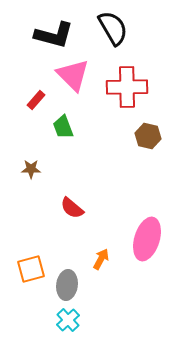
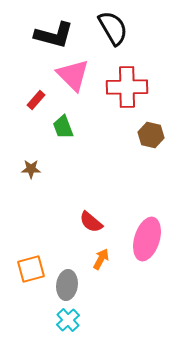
brown hexagon: moved 3 px right, 1 px up
red semicircle: moved 19 px right, 14 px down
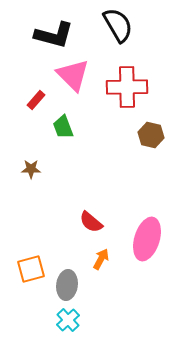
black semicircle: moved 5 px right, 3 px up
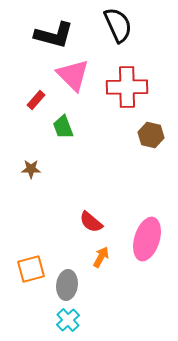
black semicircle: rotated 6 degrees clockwise
orange arrow: moved 2 px up
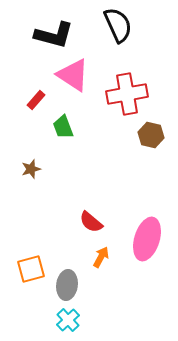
pink triangle: rotated 12 degrees counterclockwise
red cross: moved 7 px down; rotated 9 degrees counterclockwise
brown star: rotated 18 degrees counterclockwise
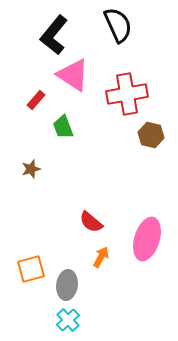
black L-shape: rotated 114 degrees clockwise
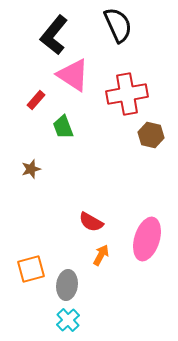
red semicircle: rotated 10 degrees counterclockwise
orange arrow: moved 2 px up
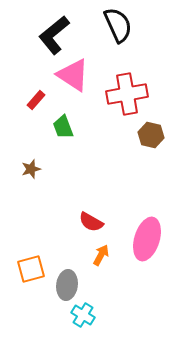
black L-shape: rotated 12 degrees clockwise
cyan cross: moved 15 px right, 5 px up; rotated 15 degrees counterclockwise
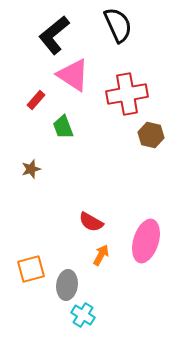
pink ellipse: moved 1 px left, 2 px down
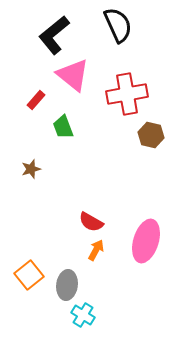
pink triangle: rotated 6 degrees clockwise
orange arrow: moved 5 px left, 5 px up
orange square: moved 2 px left, 6 px down; rotated 24 degrees counterclockwise
